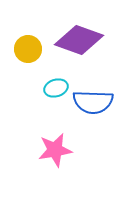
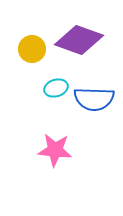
yellow circle: moved 4 px right
blue semicircle: moved 1 px right, 3 px up
pink star: rotated 16 degrees clockwise
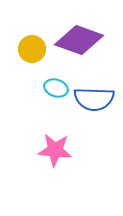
cyan ellipse: rotated 35 degrees clockwise
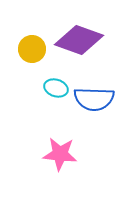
pink star: moved 5 px right, 4 px down
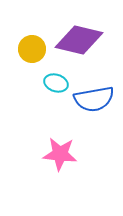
purple diamond: rotated 6 degrees counterclockwise
cyan ellipse: moved 5 px up
blue semicircle: rotated 12 degrees counterclockwise
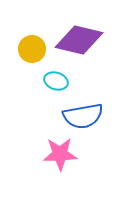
cyan ellipse: moved 2 px up
blue semicircle: moved 11 px left, 17 px down
pink star: rotated 8 degrees counterclockwise
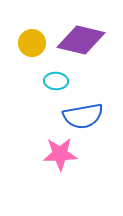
purple diamond: moved 2 px right
yellow circle: moved 6 px up
cyan ellipse: rotated 15 degrees counterclockwise
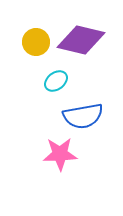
yellow circle: moved 4 px right, 1 px up
cyan ellipse: rotated 40 degrees counterclockwise
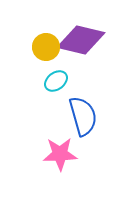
yellow circle: moved 10 px right, 5 px down
blue semicircle: rotated 96 degrees counterclockwise
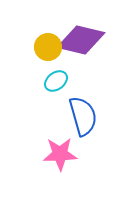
yellow circle: moved 2 px right
